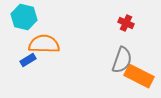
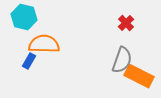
red cross: rotated 21 degrees clockwise
blue rectangle: moved 1 px right, 1 px down; rotated 28 degrees counterclockwise
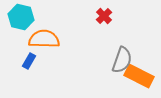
cyan hexagon: moved 3 px left
red cross: moved 22 px left, 7 px up
orange semicircle: moved 5 px up
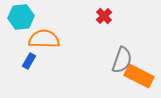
cyan hexagon: rotated 20 degrees counterclockwise
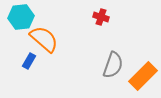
red cross: moved 3 px left, 1 px down; rotated 28 degrees counterclockwise
orange semicircle: rotated 40 degrees clockwise
gray semicircle: moved 9 px left, 5 px down
orange rectangle: moved 4 px right; rotated 72 degrees counterclockwise
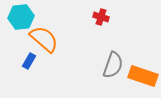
orange rectangle: rotated 64 degrees clockwise
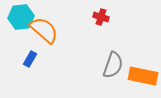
orange semicircle: moved 9 px up
blue rectangle: moved 1 px right, 2 px up
orange rectangle: rotated 8 degrees counterclockwise
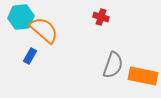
blue rectangle: moved 3 px up
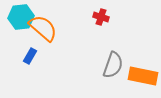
orange semicircle: moved 1 px left, 2 px up
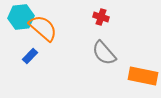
blue rectangle: rotated 14 degrees clockwise
gray semicircle: moved 9 px left, 12 px up; rotated 120 degrees clockwise
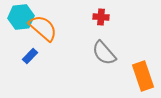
red cross: rotated 14 degrees counterclockwise
orange rectangle: rotated 60 degrees clockwise
